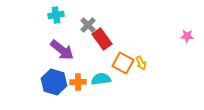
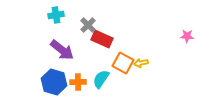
red rectangle: rotated 30 degrees counterclockwise
yellow arrow: rotated 104 degrees clockwise
cyan semicircle: rotated 48 degrees counterclockwise
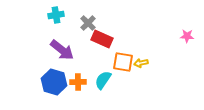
gray cross: moved 2 px up
orange square: moved 1 px up; rotated 20 degrees counterclockwise
cyan semicircle: moved 2 px right, 1 px down
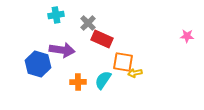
purple arrow: rotated 30 degrees counterclockwise
yellow arrow: moved 6 px left, 10 px down
blue hexagon: moved 16 px left, 18 px up
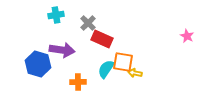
pink star: rotated 24 degrees clockwise
yellow arrow: rotated 24 degrees clockwise
cyan semicircle: moved 3 px right, 11 px up
